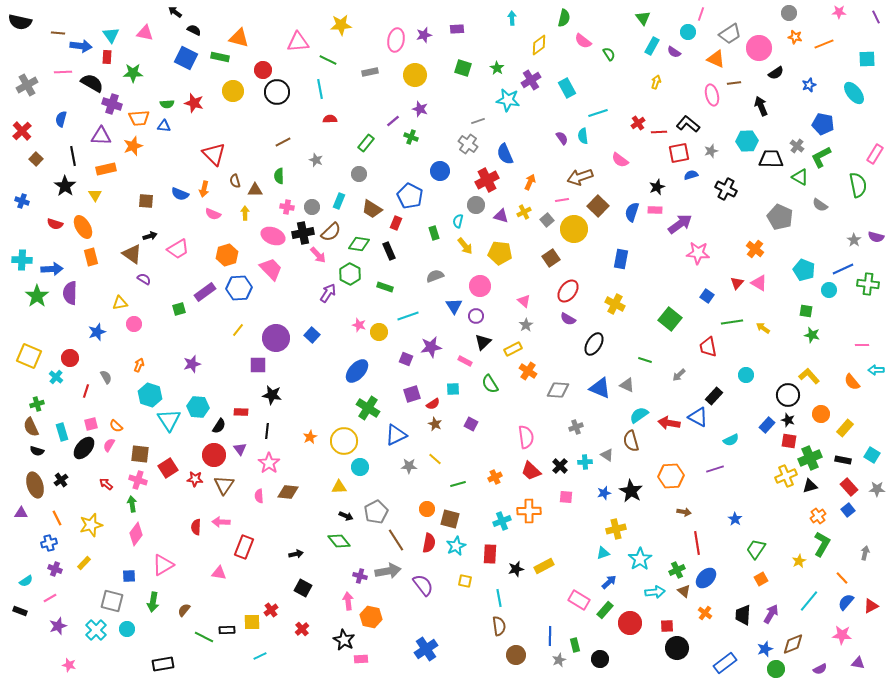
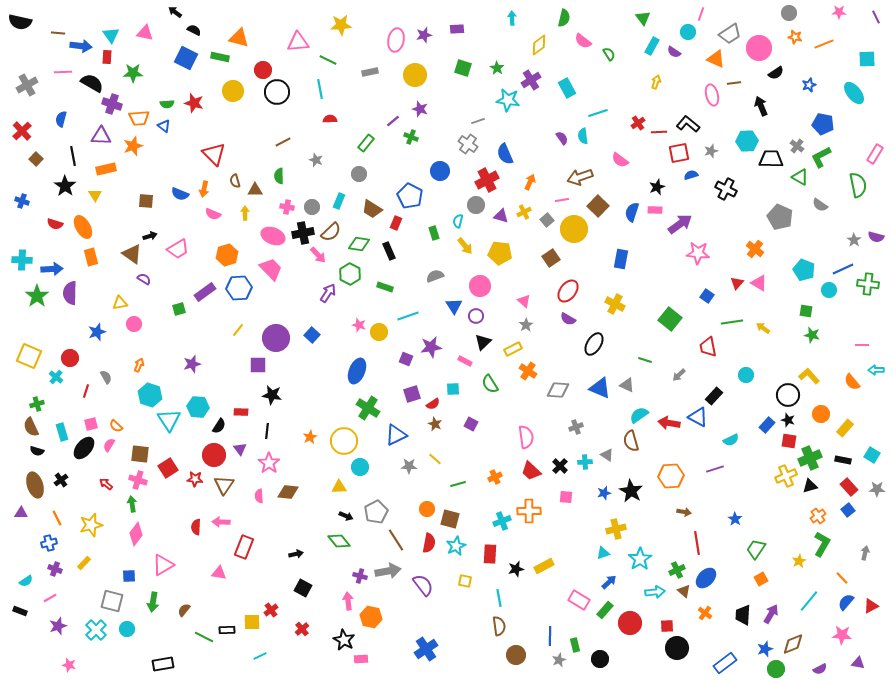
blue triangle at (164, 126): rotated 32 degrees clockwise
blue ellipse at (357, 371): rotated 20 degrees counterclockwise
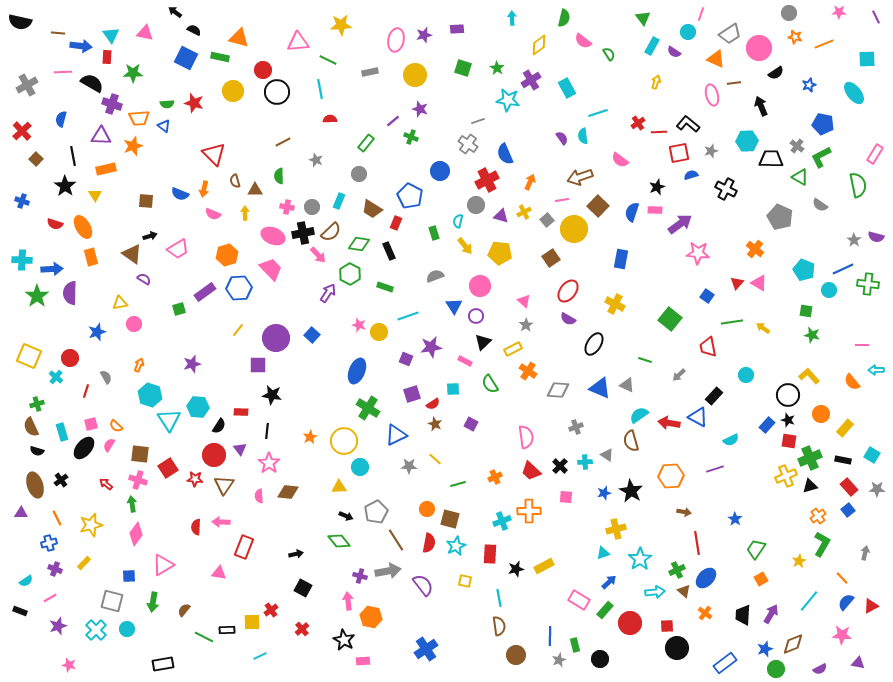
pink rectangle at (361, 659): moved 2 px right, 2 px down
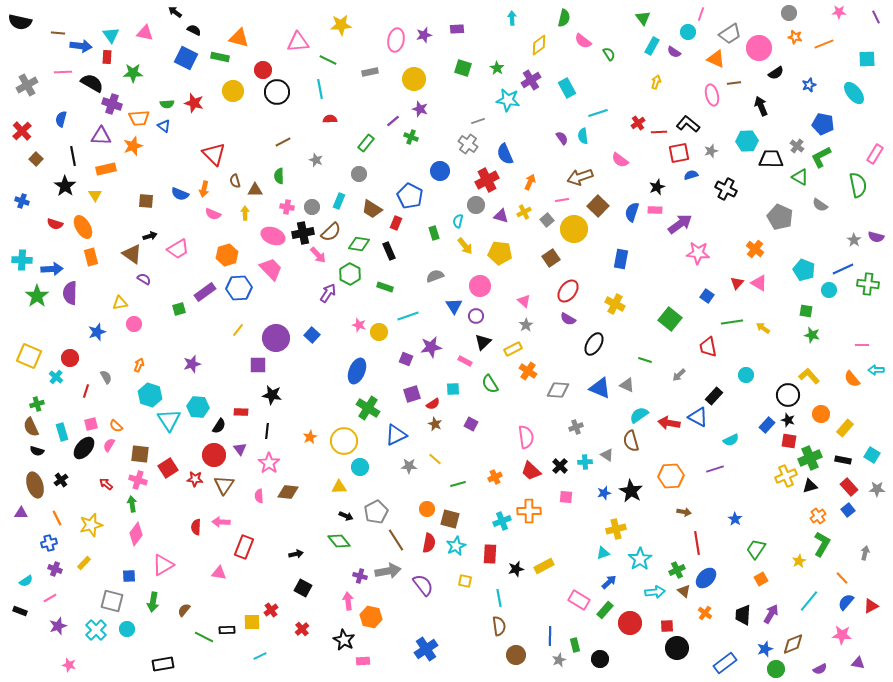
yellow circle at (415, 75): moved 1 px left, 4 px down
orange semicircle at (852, 382): moved 3 px up
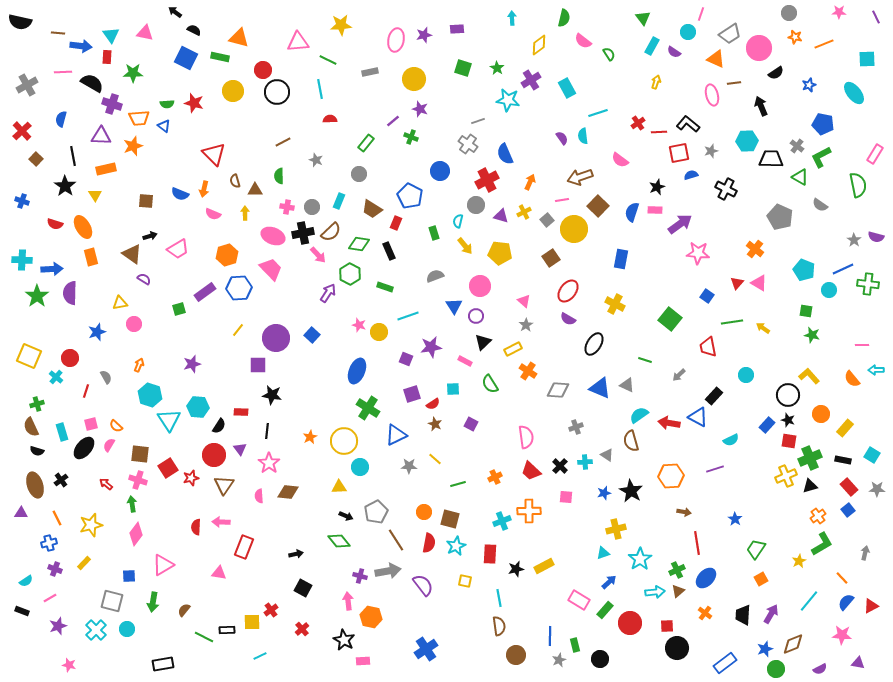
red star at (195, 479): moved 4 px left, 1 px up; rotated 21 degrees counterclockwise
orange circle at (427, 509): moved 3 px left, 3 px down
green L-shape at (822, 544): rotated 30 degrees clockwise
brown triangle at (684, 591): moved 6 px left; rotated 40 degrees clockwise
black rectangle at (20, 611): moved 2 px right
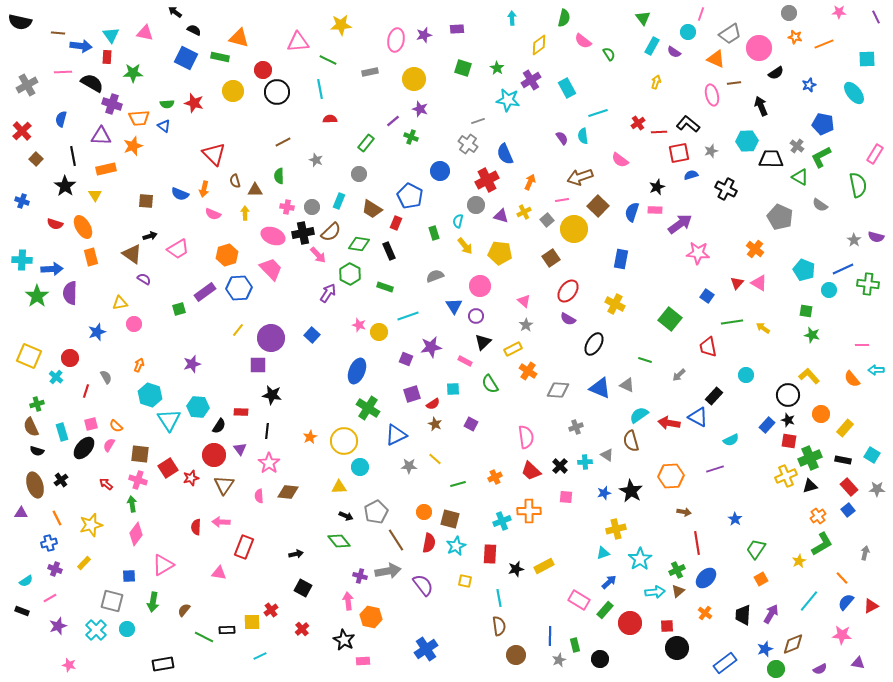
purple circle at (276, 338): moved 5 px left
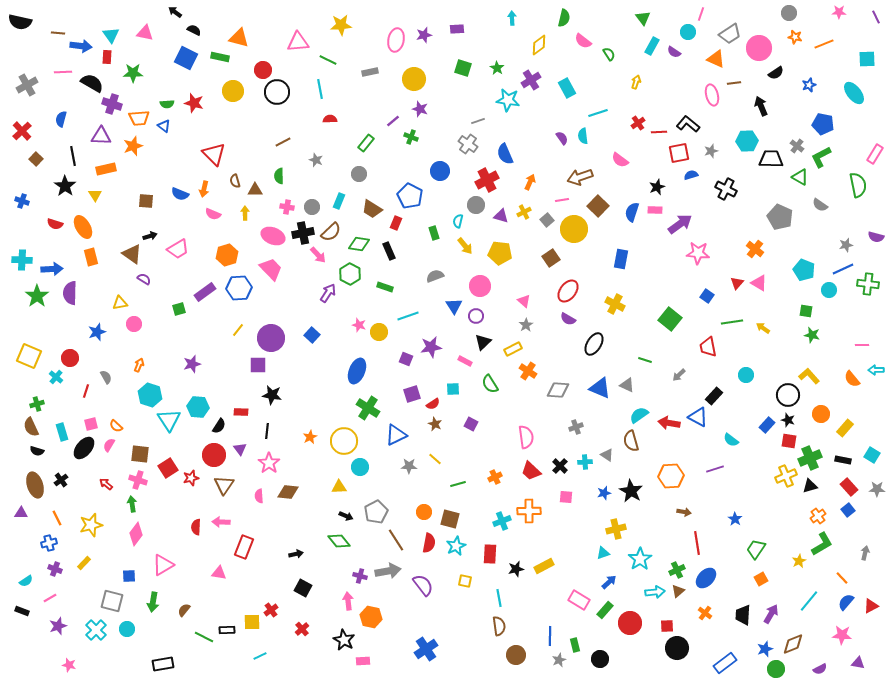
yellow arrow at (656, 82): moved 20 px left
gray star at (854, 240): moved 8 px left, 5 px down; rotated 24 degrees clockwise
cyan semicircle at (731, 440): rotated 63 degrees clockwise
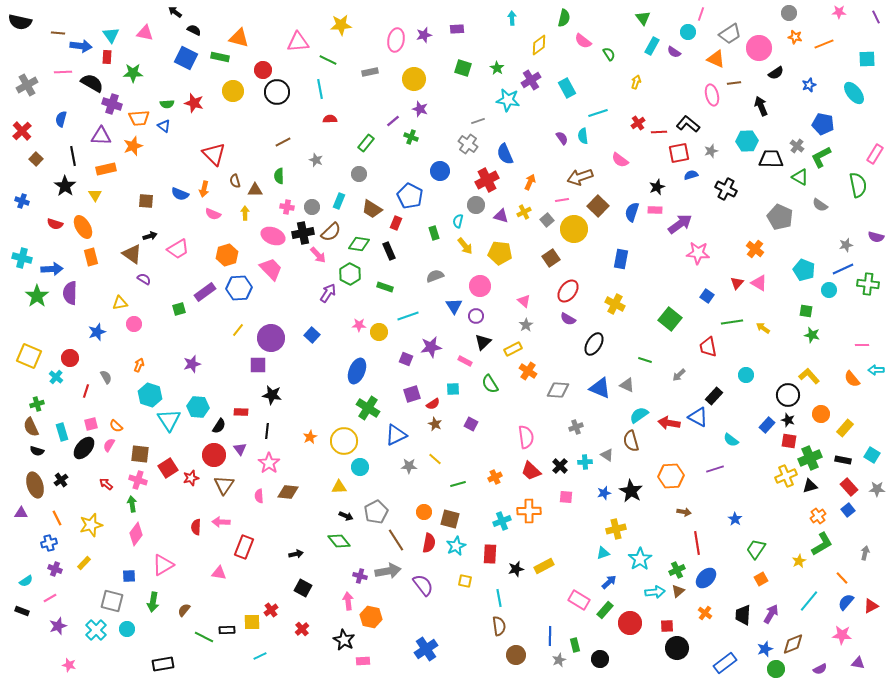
cyan cross at (22, 260): moved 2 px up; rotated 12 degrees clockwise
pink star at (359, 325): rotated 16 degrees counterclockwise
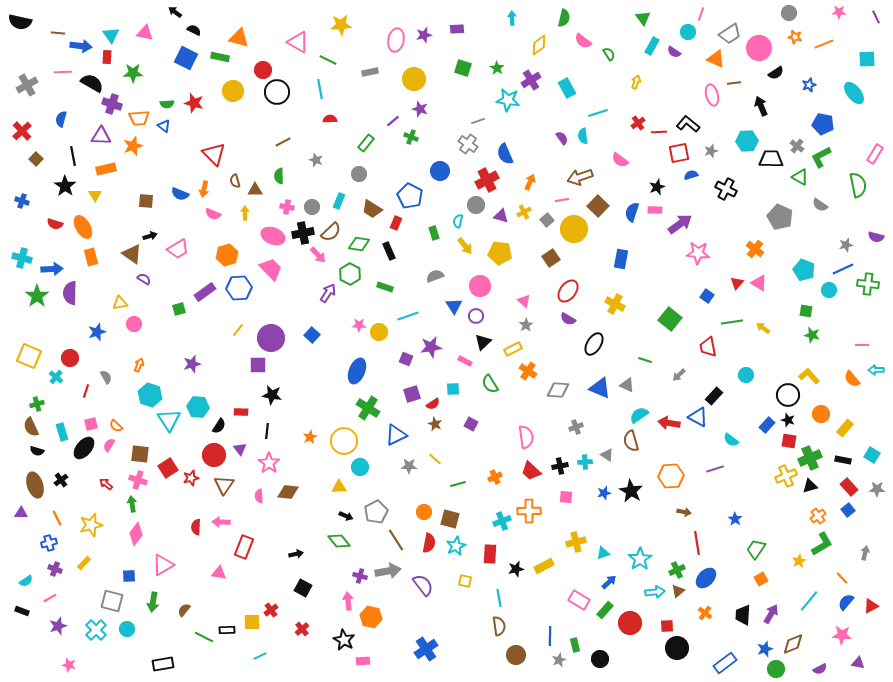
pink triangle at (298, 42): rotated 35 degrees clockwise
black cross at (560, 466): rotated 35 degrees clockwise
yellow cross at (616, 529): moved 40 px left, 13 px down
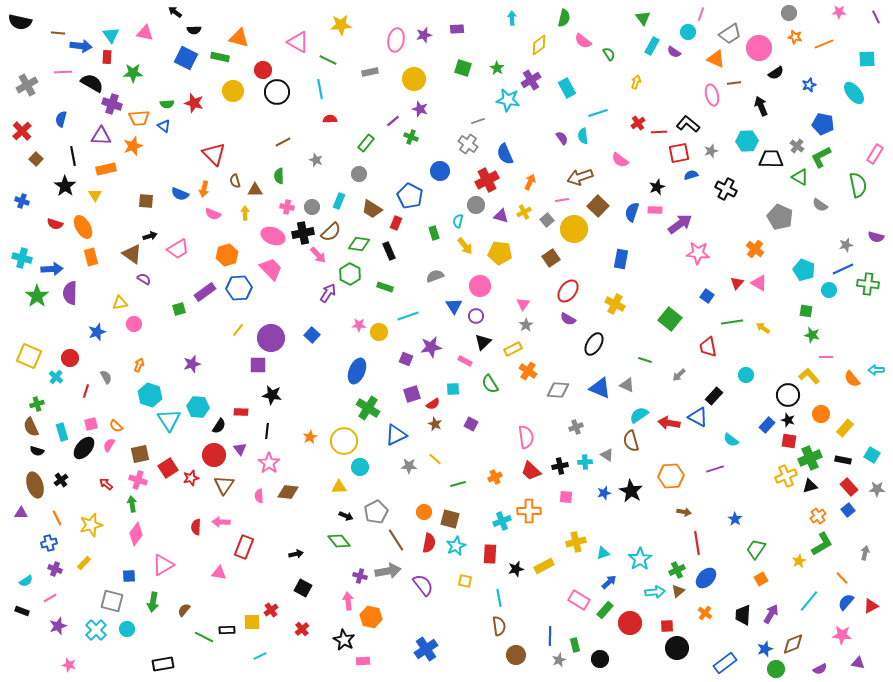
black semicircle at (194, 30): rotated 152 degrees clockwise
pink triangle at (524, 301): moved 1 px left, 3 px down; rotated 24 degrees clockwise
pink line at (862, 345): moved 36 px left, 12 px down
brown square at (140, 454): rotated 18 degrees counterclockwise
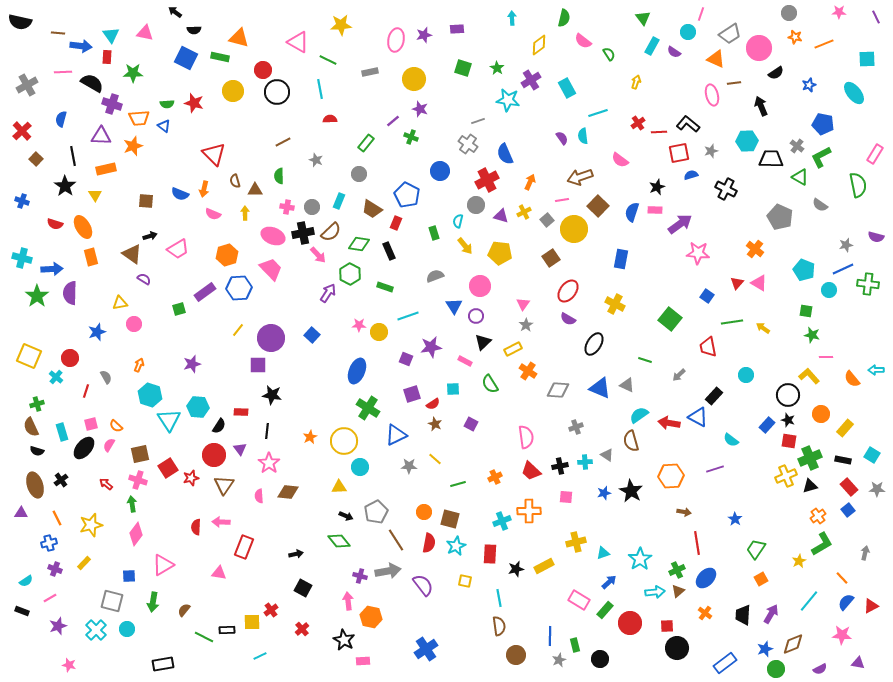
blue pentagon at (410, 196): moved 3 px left, 1 px up
